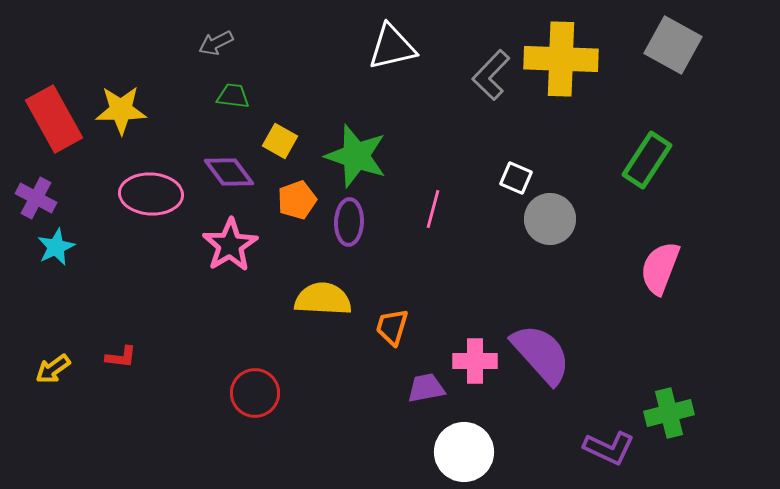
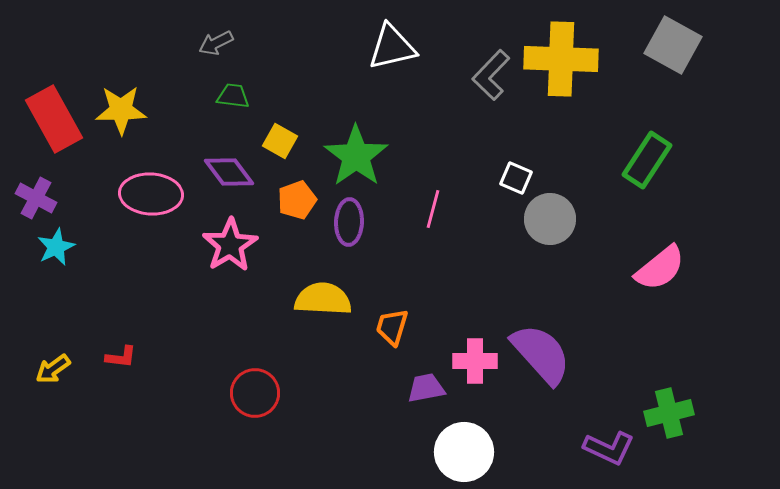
green star: rotated 18 degrees clockwise
pink semicircle: rotated 150 degrees counterclockwise
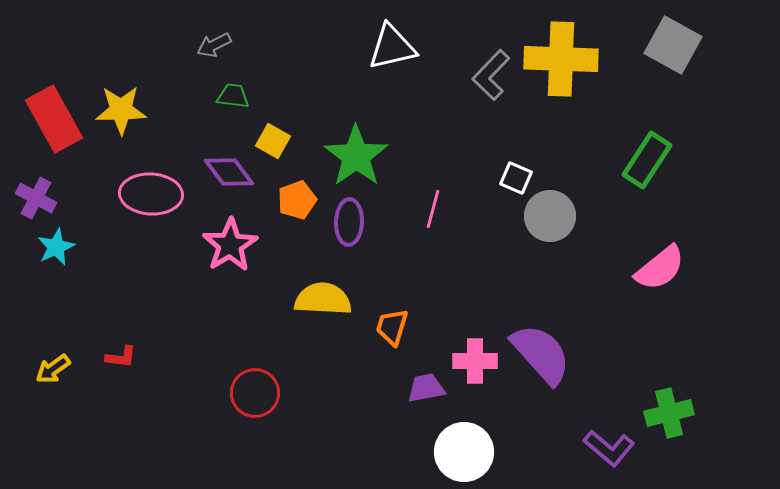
gray arrow: moved 2 px left, 2 px down
yellow square: moved 7 px left
gray circle: moved 3 px up
purple L-shape: rotated 15 degrees clockwise
